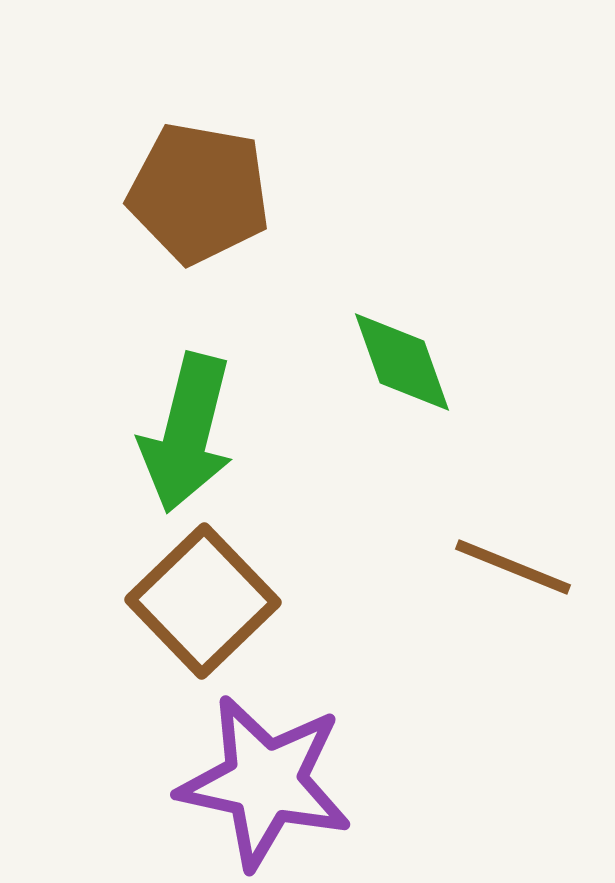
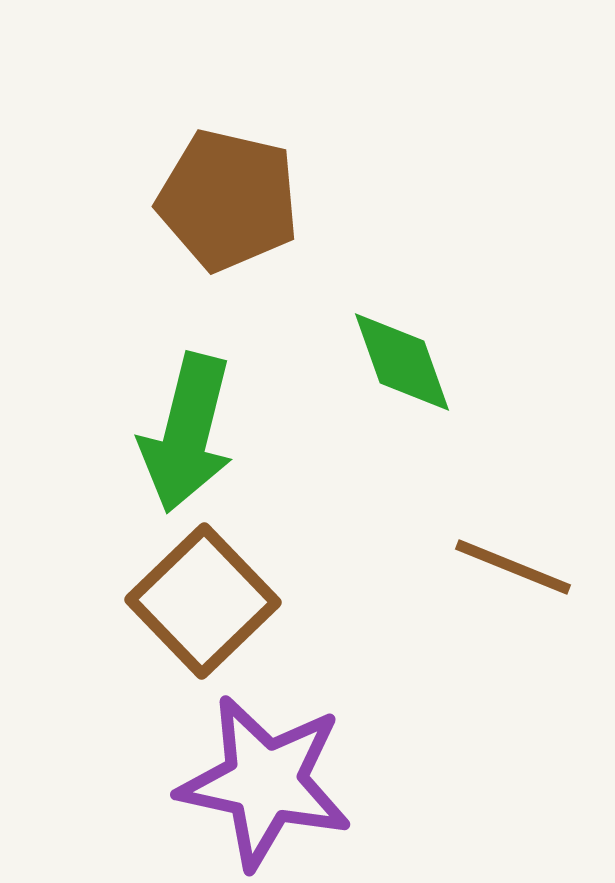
brown pentagon: moved 29 px right, 7 px down; rotated 3 degrees clockwise
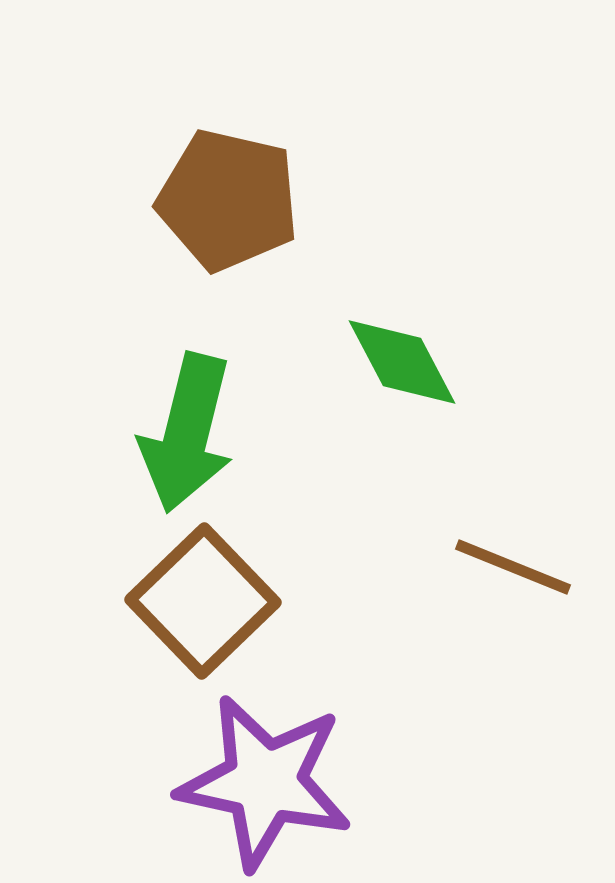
green diamond: rotated 8 degrees counterclockwise
